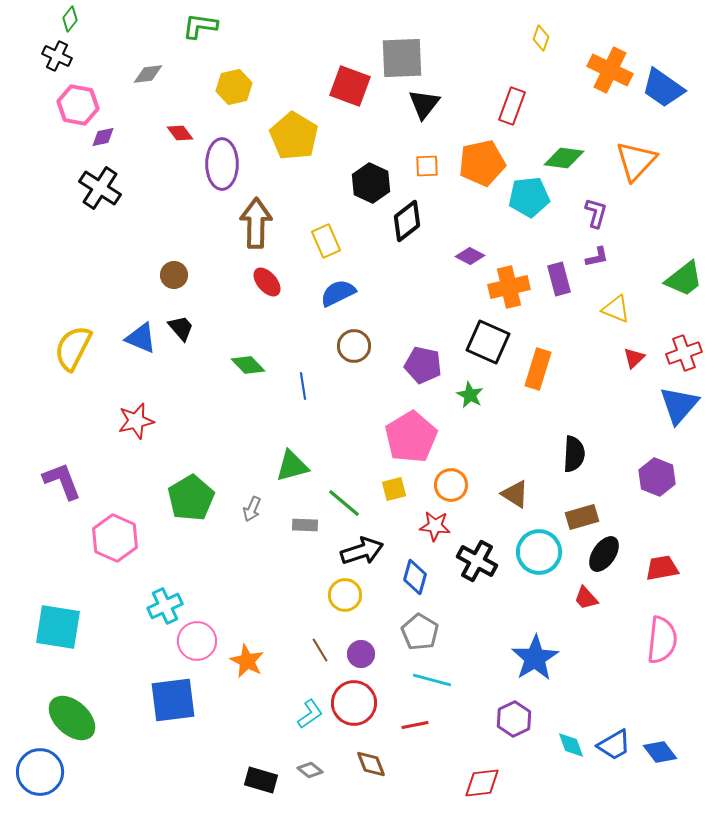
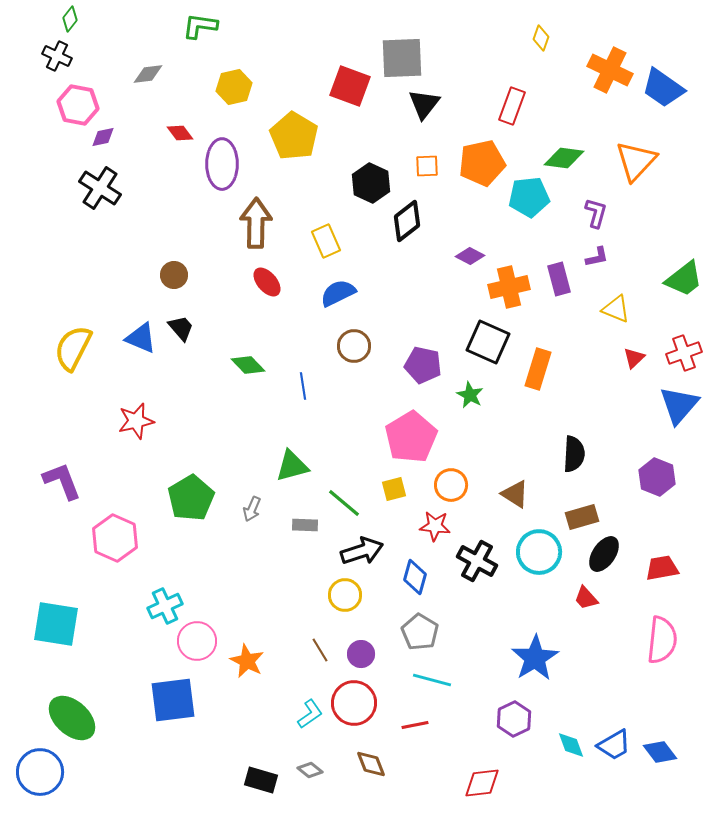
cyan square at (58, 627): moved 2 px left, 3 px up
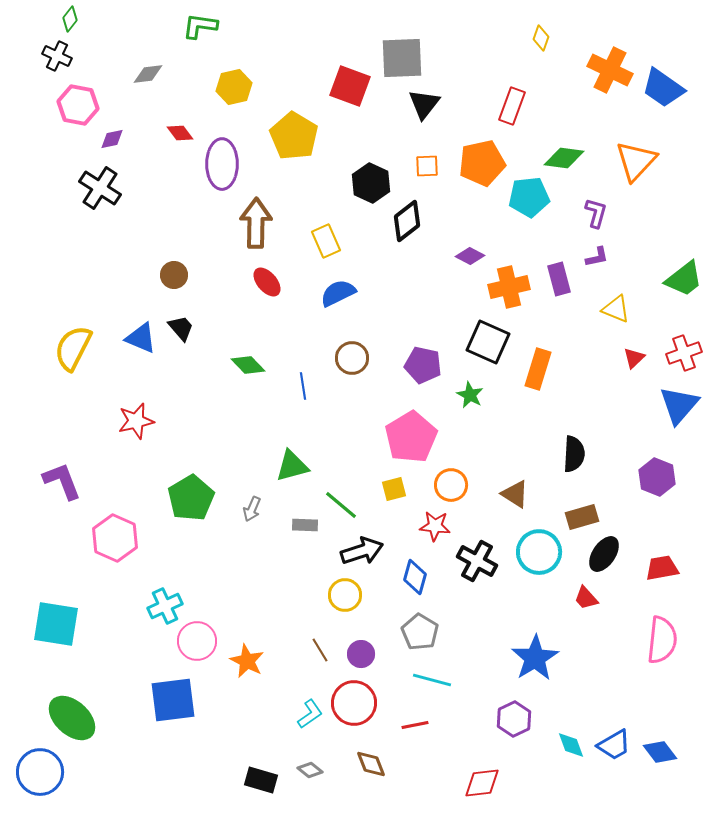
purple diamond at (103, 137): moved 9 px right, 2 px down
brown circle at (354, 346): moved 2 px left, 12 px down
green line at (344, 503): moved 3 px left, 2 px down
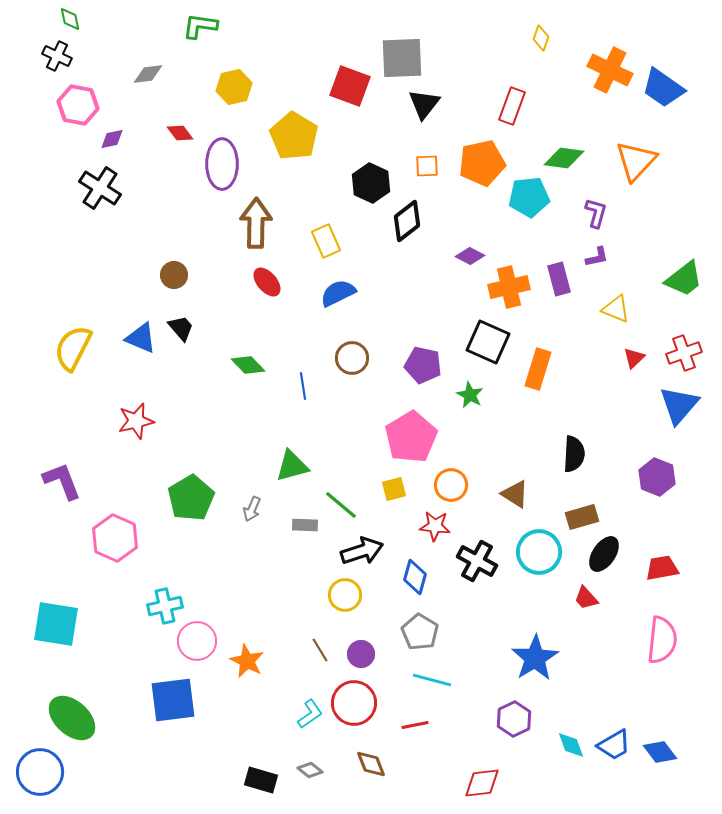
green diamond at (70, 19): rotated 50 degrees counterclockwise
cyan cross at (165, 606): rotated 12 degrees clockwise
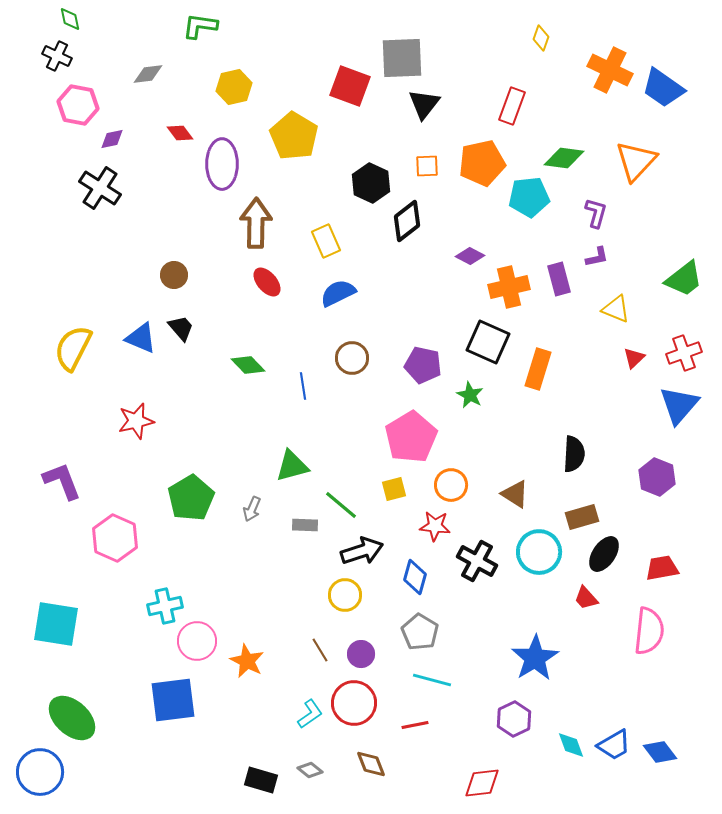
pink semicircle at (662, 640): moved 13 px left, 9 px up
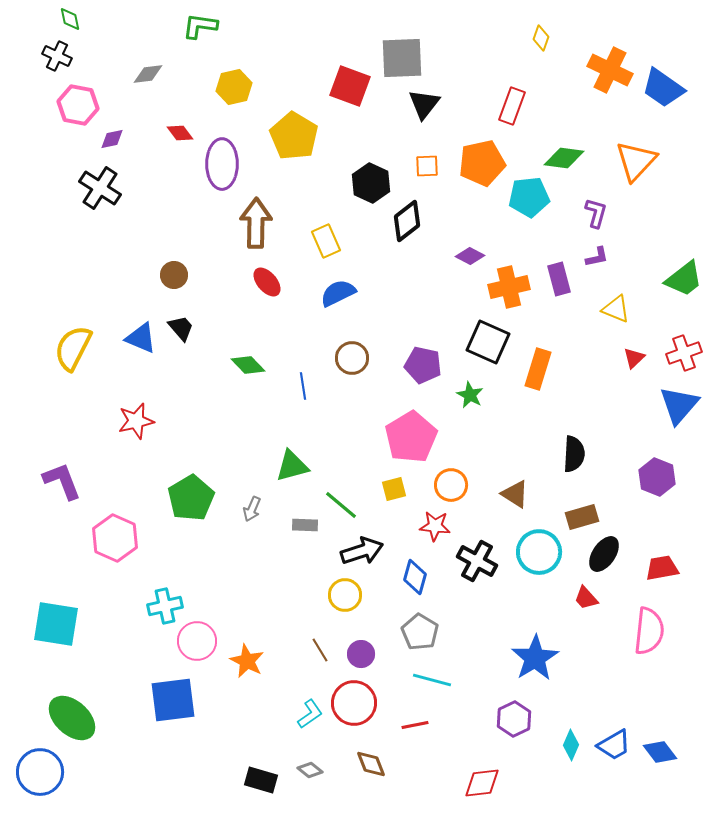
cyan diamond at (571, 745): rotated 44 degrees clockwise
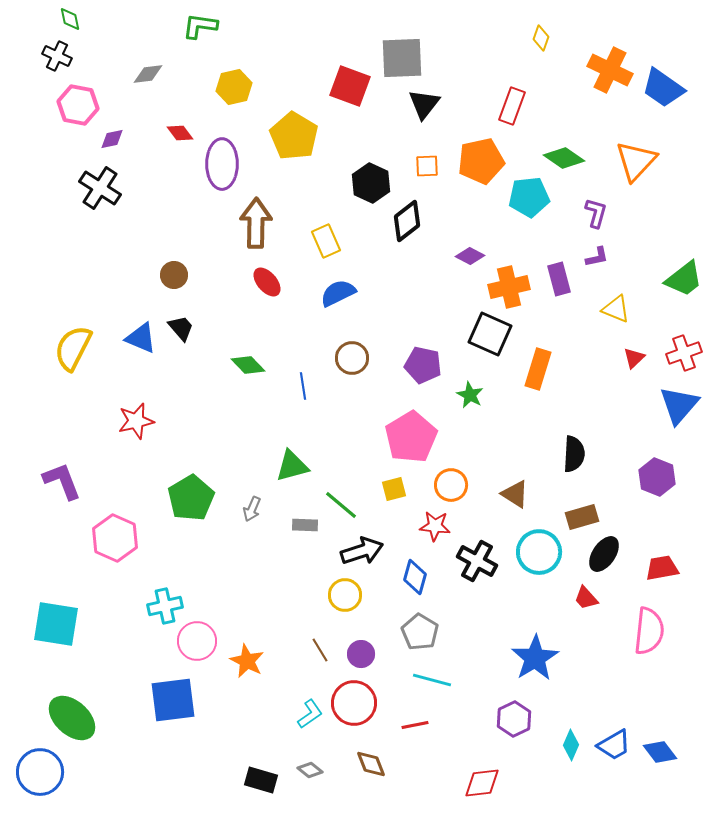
green diamond at (564, 158): rotated 27 degrees clockwise
orange pentagon at (482, 163): moved 1 px left, 2 px up
black square at (488, 342): moved 2 px right, 8 px up
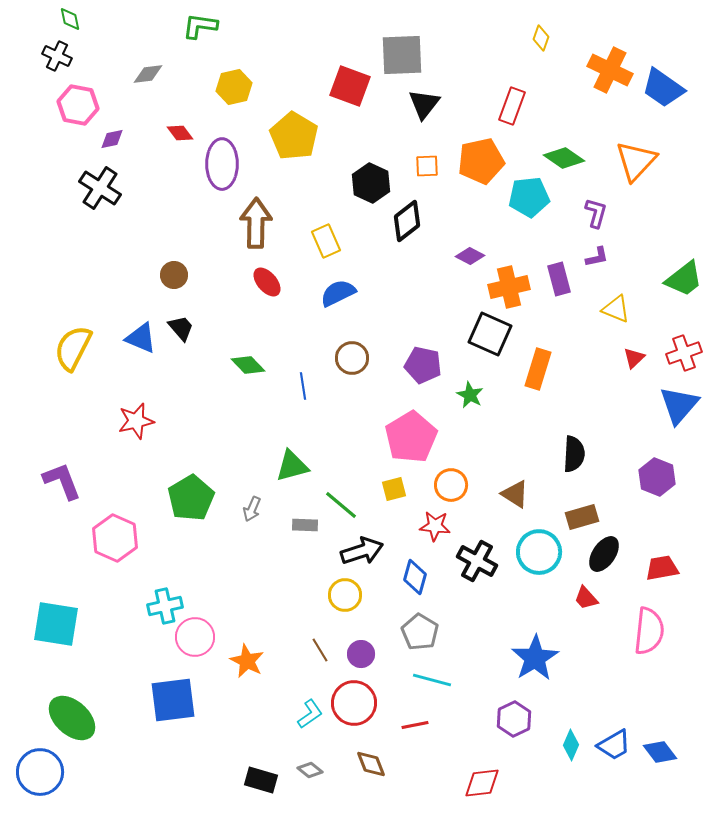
gray square at (402, 58): moved 3 px up
pink circle at (197, 641): moved 2 px left, 4 px up
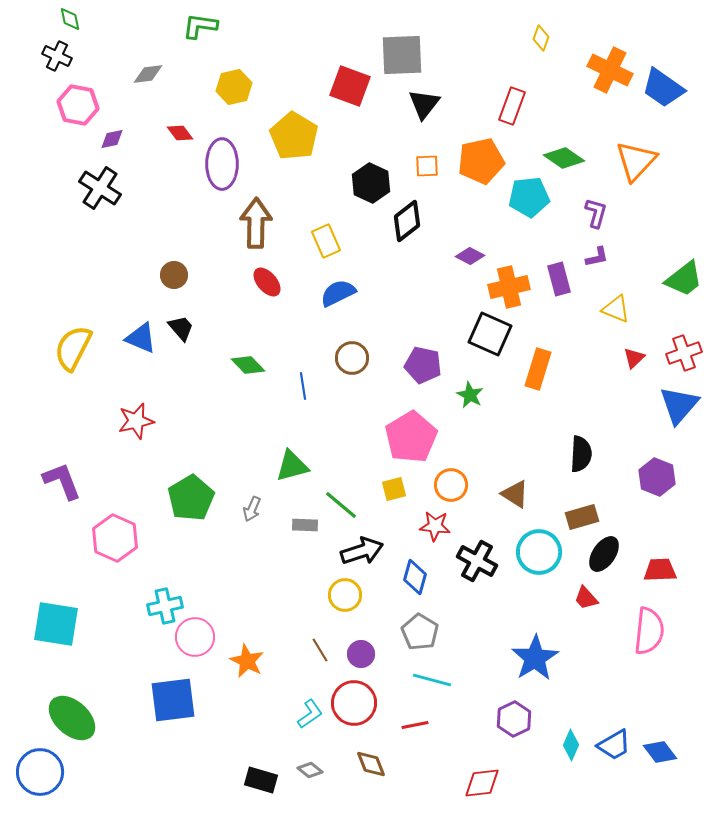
black semicircle at (574, 454): moved 7 px right
red trapezoid at (662, 568): moved 2 px left, 2 px down; rotated 8 degrees clockwise
